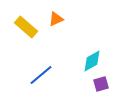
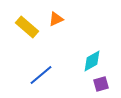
yellow rectangle: moved 1 px right
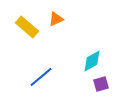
blue line: moved 2 px down
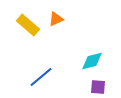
yellow rectangle: moved 1 px right, 2 px up
cyan diamond: rotated 15 degrees clockwise
purple square: moved 3 px left, 3 px down; rotated 21 degrees clockwise
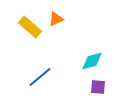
yellow rectangle: moved 2 px right, 2 px down
blue line: moved 1 px left
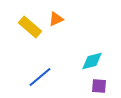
purple square: moved 1 px right, 1 px up
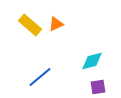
orange triangle: moved 5 px down
yellow rectangle: moved 2 px up
purple square: moved 1 px left, 1 px down; rotated 14 degrees counterclockwise
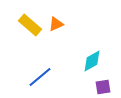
cyan diamond: rotated 15 degrees counterclockwise
purple square: moved 5 px right
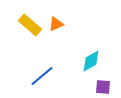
cyan diamond: moved 1 px left
blue line: moved 2 px right, 1 px up
purple square: rotated 14 degrees clockwise
